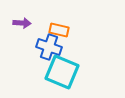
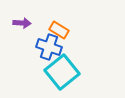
orange rectangle: rotated 18 degrees clockwise
cyan square: rotated 28 degrees clockwise
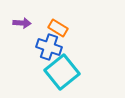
orange rectangle: moved 1 px left, 2 px up
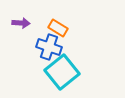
purple arrow: moved 1 px left
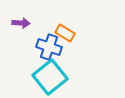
orange rectangle: moved 7 px right, 5 px down
cyan square: moved 12 px left, 5 px down
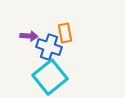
purple arrow: moved 8 px right, 13 px down
orange rectangle: rotated 48 degrees clockwise
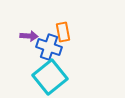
orange rectangle: moved 2 px left, 1 px up
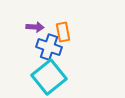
purple arrow: moved 6 px right, 9 px up
cyan square: moved 1 px left
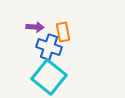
cyan square: rotated 12 degrees counterclockwise
